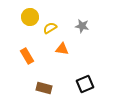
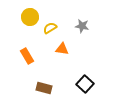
black square: rotated 24 degrees counterclockwise
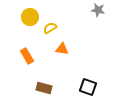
gray star: moved 16 px right, 16 px up
black square: moved 3 px right, 3 px down; rotated 24 degrees counterclockwise
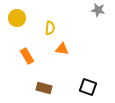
yellow circle: moved 13 px left, 1 px down
yellow semicircle: rotated 128 degrees clockwise
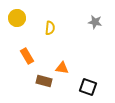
gray star: moved 3 px left, 12 px down
orange triangle: moved 19 px down
brown rectangle: moved 7 px up
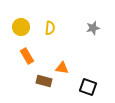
yellow circle: moved 4 px right, 9 px down
gray star: moved 2 px left, 6 px down; rotated 24 degrees counterclockwise
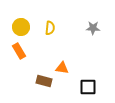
gray star: rotated 16 degrees clockwise
orange rectangle: moved 8 px left, 5 px up
black square: rotated 18 degrees counterclockwise
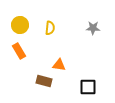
yellow circle: moved 1 px left, 2 px up
orange triangle: moved 3 px left, 3 px up
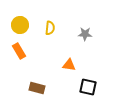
gray star: moved 8 px left, 6 px down
orange triangle: moved 10 px right
brown rectangle: moved 7 px left, 7 px down
black square: rotated 12 degrees clockwise
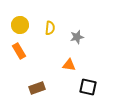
gray star: moved 8 px left, 3 px down; rotated 16 degrees counterclockwise
brown rectangle: rotated 35 degrees counterclockwise
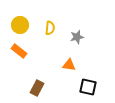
orange rectangle: rotated 21 degrees counterclockwise
brown rectangle: rotated 42 degrees counterclockwise
